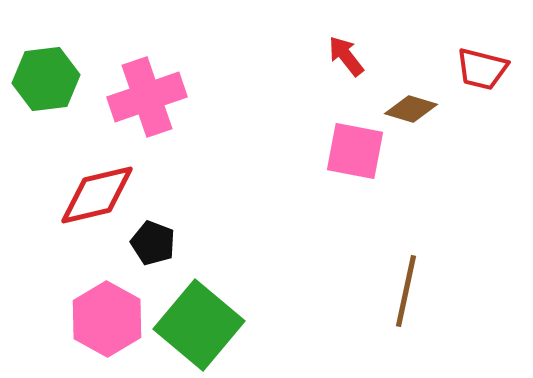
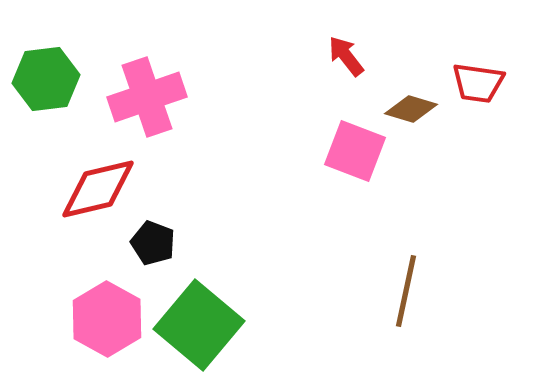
red trapezoid: moved 4 px left, 14 px down; rotated 6 degrees counterclockwise
pink square: rotated 10 degrees clockwise
red diamond: moved 1 px right, 6 px up
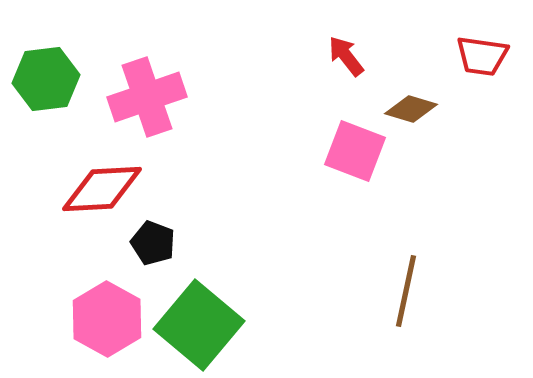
red trapezoid: moved 4 px right, 27 px up
red diamond: moved 4 px right; rotated 10 degrees clockwise
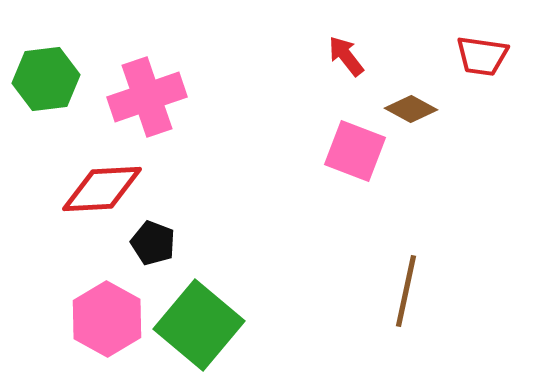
brown diamond: rotated 12 degrees clockwise
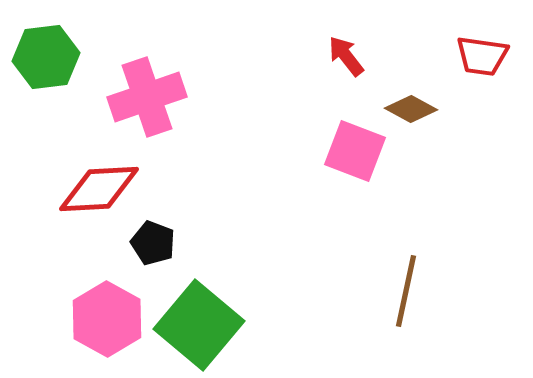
green hexagon: moved 22 px up
red diamond: moved 3 px left
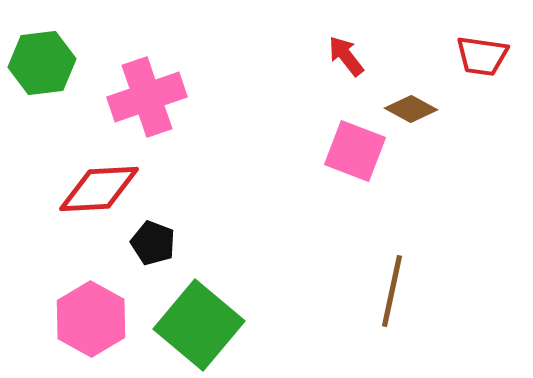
green hexagon: moved 4 px left, 6 px down
brown line: moved 14 px left
pink hexagon: moved 16 px left
